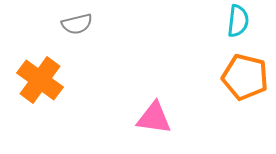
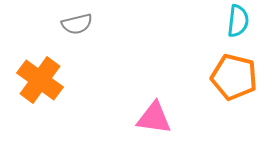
orange pentagon: moved 11 px left
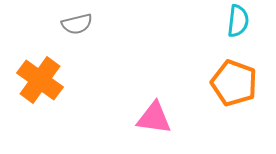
orange pentagon: moved 6 px down; rotated 6 degrees clockwise
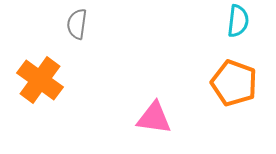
gray semicircle: rotated 112 degrees clockwise
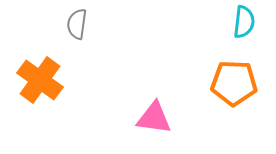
cyan semicircle: moved 6 px right, 1 px down
orange pentagon: rotated 18 degrees counterclockwise
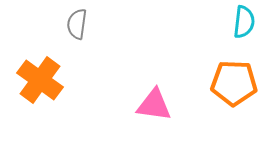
pink triangle: moved 13 px up
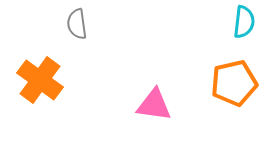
gray semicircle: rotated 16 degrees counterclockwise
orange pentagon: rotated 15 degrees counterclockwise
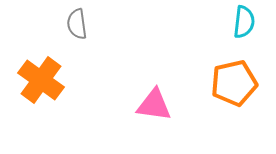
orange cross: moved 1 px right
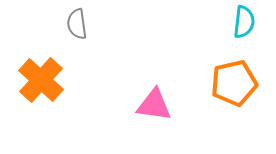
orange cross: rotated 6 degrees clockwise
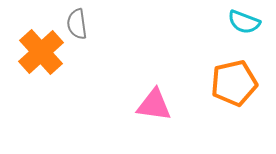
cyan semicircle: rotated 104 degrees clockwise
orange cross: moved 28 px up; rotated 6 degrees clockwise
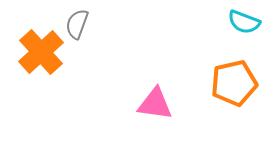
gray semicircle: rotated 28 degrees clockwise
pink triangle: moved 1 px right, 1 px up
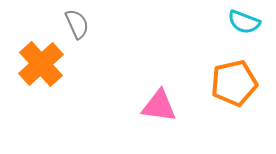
gray semicircle: rotated 136 degrees clockwise
orange cross: moved 12 px down
pink triangle: moved 4 px right, 2 px down
